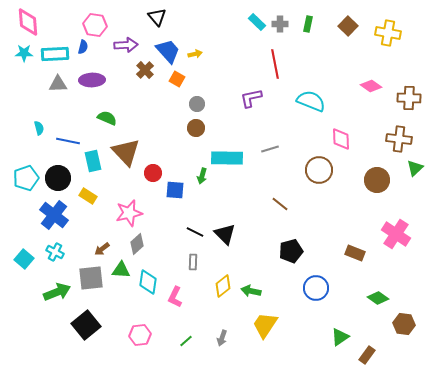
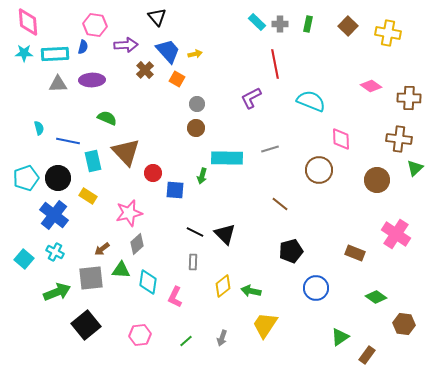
purple L-shape at (251, 98): rotated 15 degrees counterclockwise
green diamond at (378, 298): moved 2 px left, 1 px up
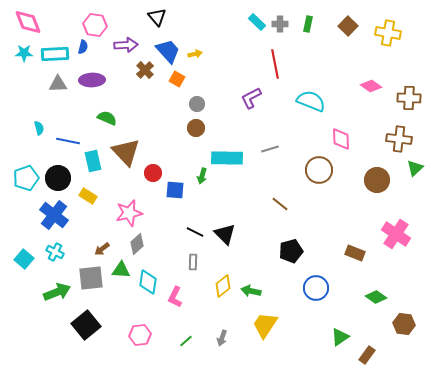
pink diamond at (28, 22): rotated 16 degrees counterclockwise
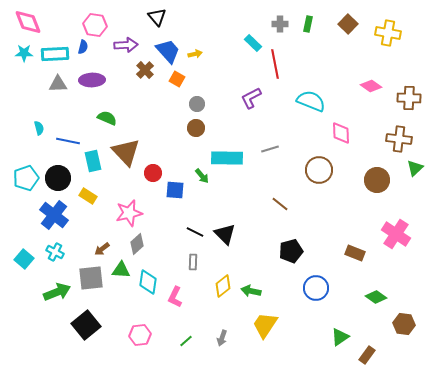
cyan rectangle at (257, 22): moved 4 px left, 21 px down
brown square at (348, 26): moved 2 px up
pink diamond at (341, 139): moved 6 px up
green arrow at (202, 176): rotated 56 degrees counterclockwise
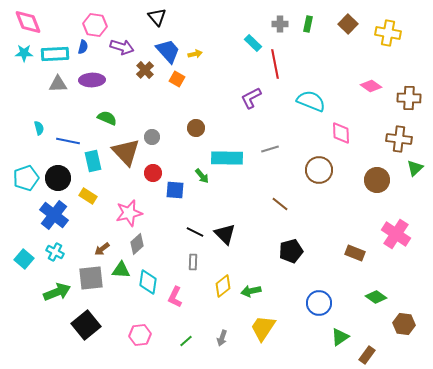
purple arrow at (126, 45): moved 4 px left, 2 px down; rotated 20 degrees clockwise
gray circle at (197, 104): moved 45 px left, 33 px down
blue circle at (316, 288): moved 3 px right, 15 px down
green arrow at (251, 291): rotated 24 degrees counterclockwise
yellow trapezoid at (265, 325): moved 2 px left, 3 px down
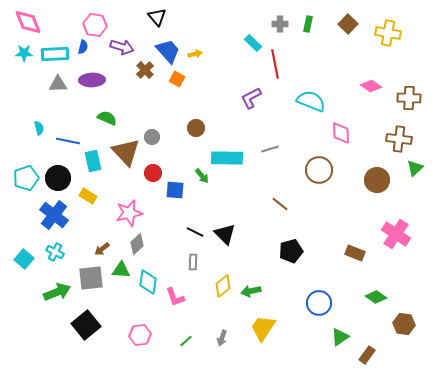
pink L-shape at (175, 297): rotated 45 degrees counterclockwise
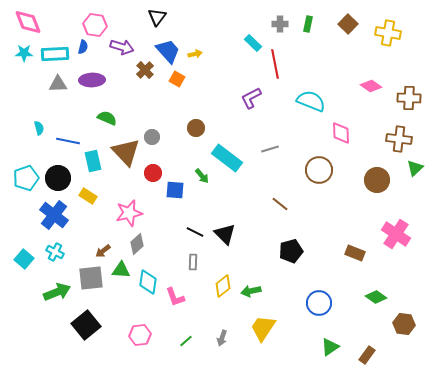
black triangle at (157, 17): rotated 18 degrees clockwise
cyan rectangle at (227, 158): rotated 36 degrees clockwise
brown arrow at (102, 249): moved 1 px right, 2 px down
green triangle at (340, 337): moved 10 px left, 10 px down
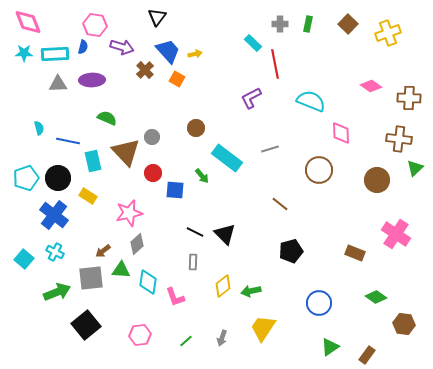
yellow cross at (388, 33): rotated 30 degrees counterclockwise
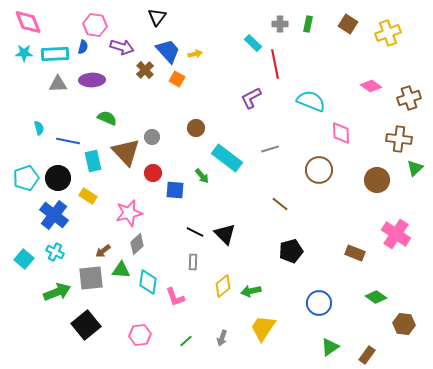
brown square at (348, 24): rotated 12 degrees counterclockwise
brown cross at (409, 98): rotated 20 degrees counterclockwise
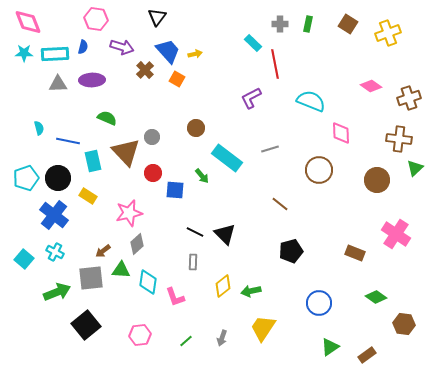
pink hexagon at (95, 25): moved 1 px right, 6 px up
brown rectangle at (367, 355): rotated 18 degrees clockwise
